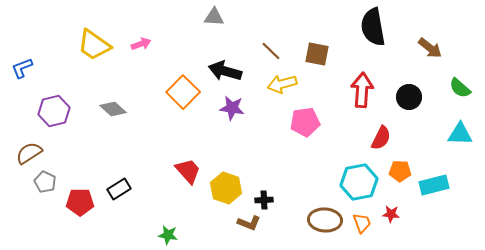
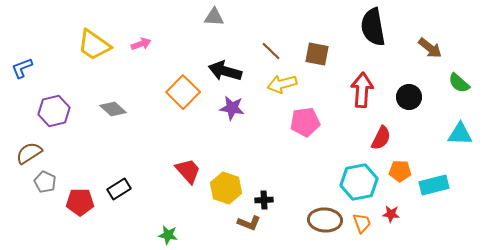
green semicircle: moved 1 px left, 5 px up
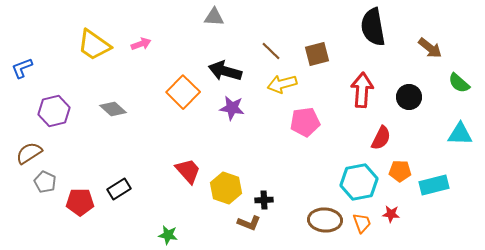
brown square: rotated 25 degrees counterclockwise
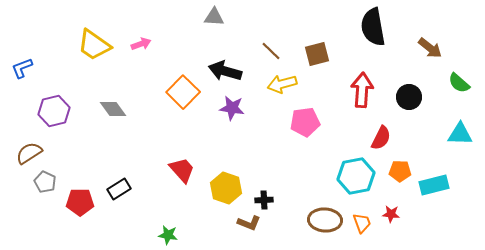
gray diamond: rotated 12 degrees clockwise
red trapezoid: moved 6 px left, 1 px up
cyan hexagon: moved 3 px left, 6 px up
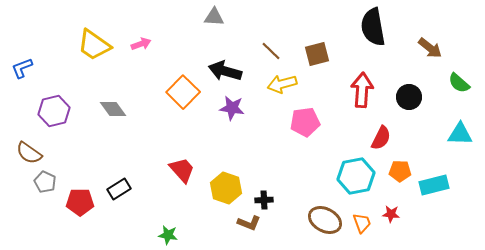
brown semicircle: rotated 112 degrees counterclockwise
brown ellipse: rotated 24 degrees clockwise
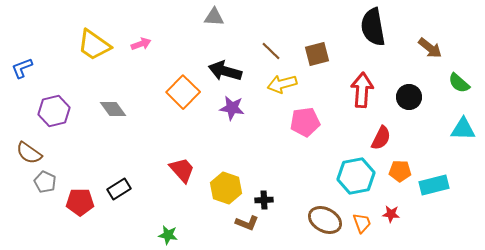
cyan triangle: moved 3 px right, 5 px up
brown L-shape: moved 2 px left
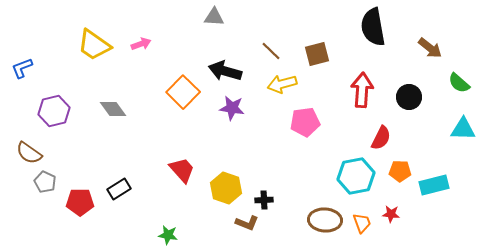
brown ellipse: rotated 24 degrees counterclockwise
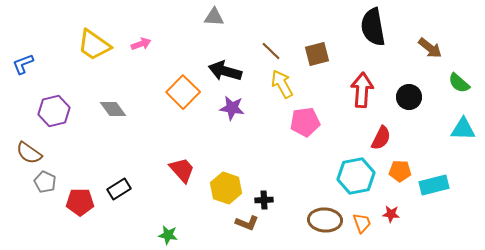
blue L-shape: moved 1 px right, 4 px up
yellow arrow: rotated 76 degrees clockwise
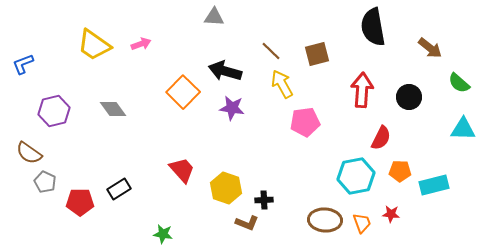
green star: moved 5 px left, 1 px up
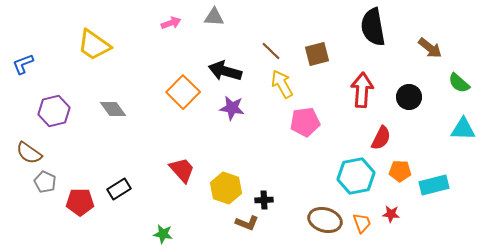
pink arrow: moved 30 px right, 21 px up
brown ellipse: rotated 12 degrees clockwise
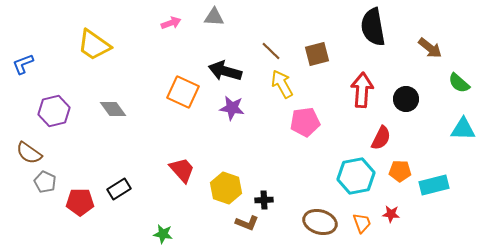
orange square: rotated 20 degrees counterclockwise
black circle: moved 3 px left, 2 px down
brown ellipse: moved 5 px left, 2 px down
